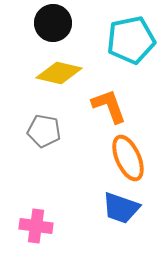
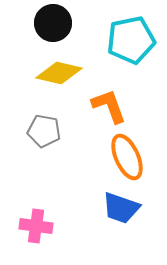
orange ellipse: moved 1 px left, 1 px up
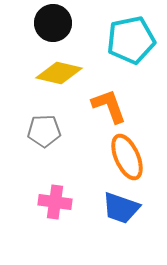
gray pentagon: rotated 12 degrees counterclockwise
pink cross: moved 19 px right, 24 px up
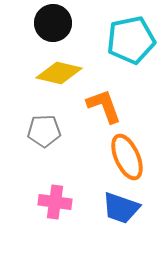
orange L-shape: moved 5 px left
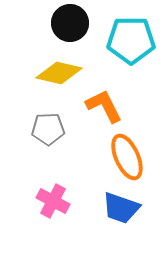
black circle: moved 17 px right
cyan pentagon: rotated 12 degrees clockwise
orange L-shape: rotated 6 degrees counterclockwise
gray pentagon: moved 4 px right, 2 px up
pink cross: moved 2 px left, 1 px up; rotated 20 degrees clockwise
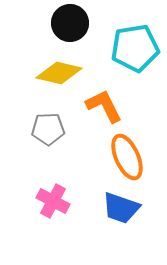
cyan pentagon: moved 4 px right, 8 px down; rotated 9 degrees counterclockwise
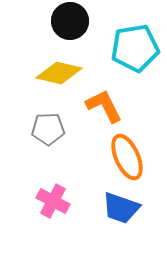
black circle: moved 2 px up
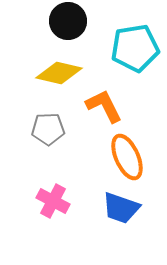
black circle: moved 2 px left
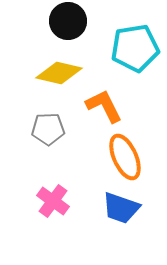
orange ellipse: moved 2 px left
pink cross: rotated 8 degrees clockwise
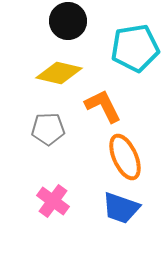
orange L-shape: moved 1 px left
